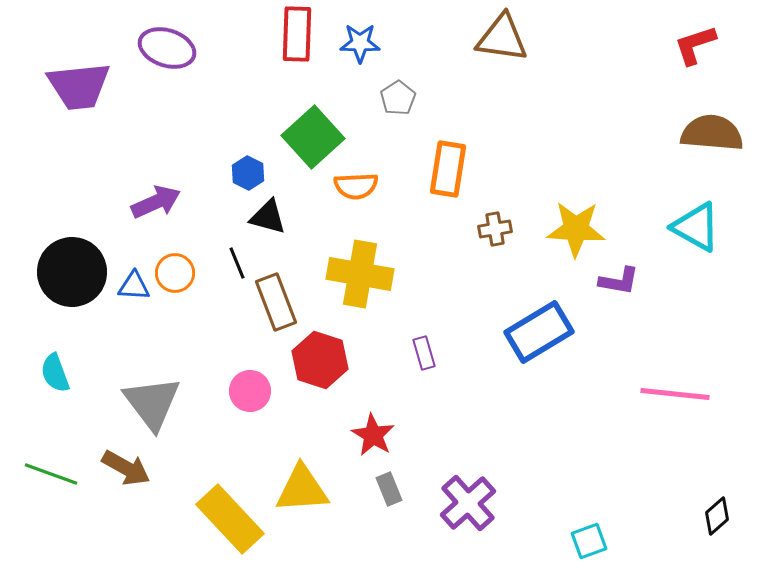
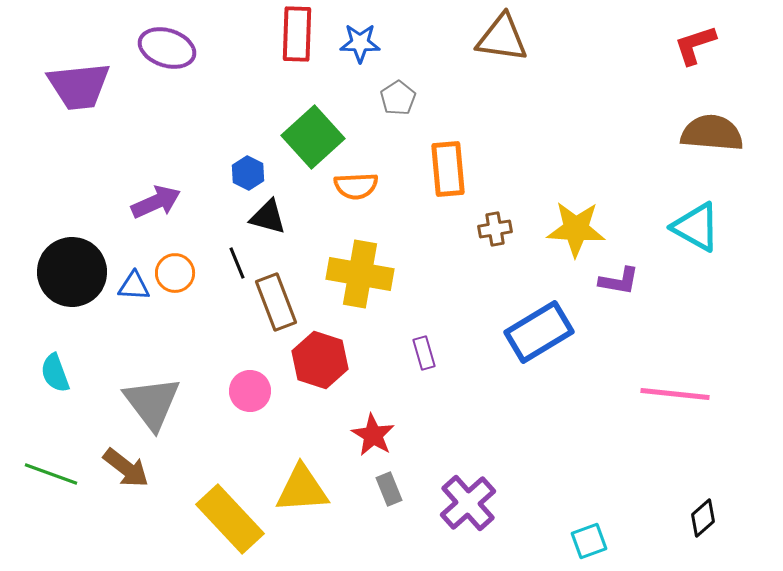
orange rectangle: rotated 14 degrees counterclockwise
brown arrow: rotated 9 degrees clockwise
black diamond: moved 14 px left, 2 px down
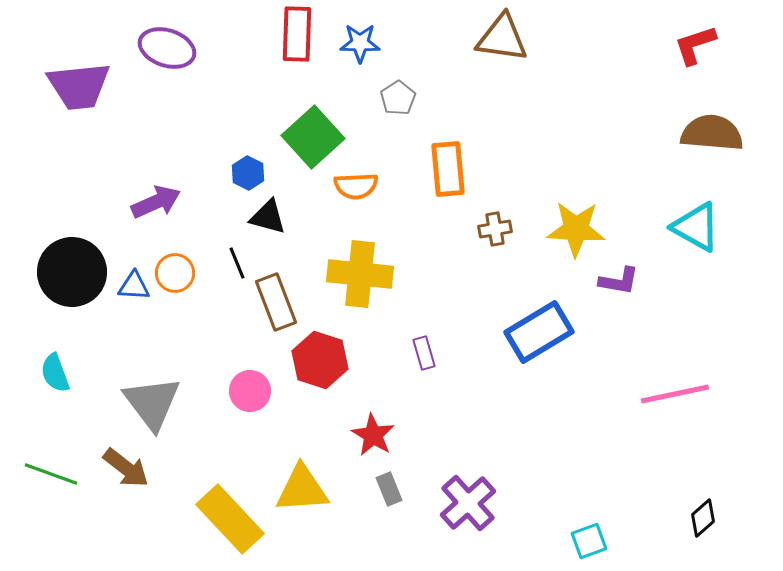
yellow cross: rotated 4 degrees counterclockwise
pink line: rotated 18 degrees counterclockwise
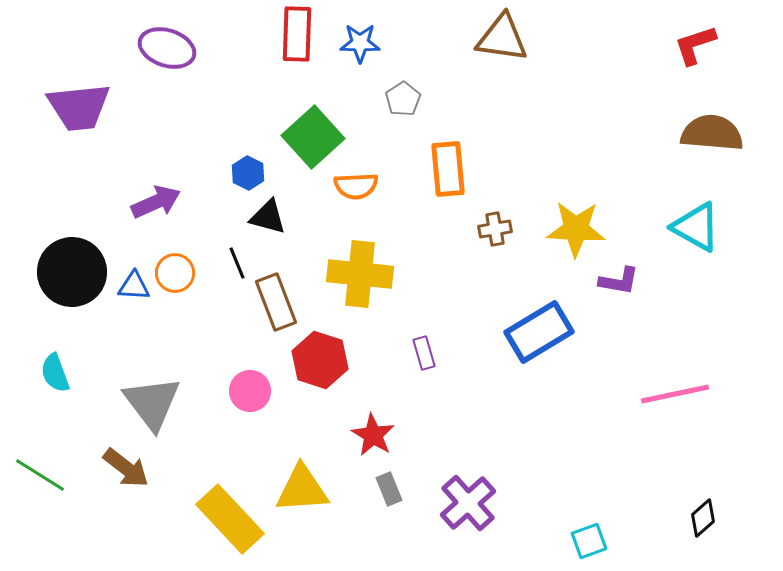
purple trapezoid: moved 21 px down
gray pentagon: moved 5 px right, 1 px down
green line: moved 11 px left, 1 px down; rotated 12 degrees clockwise
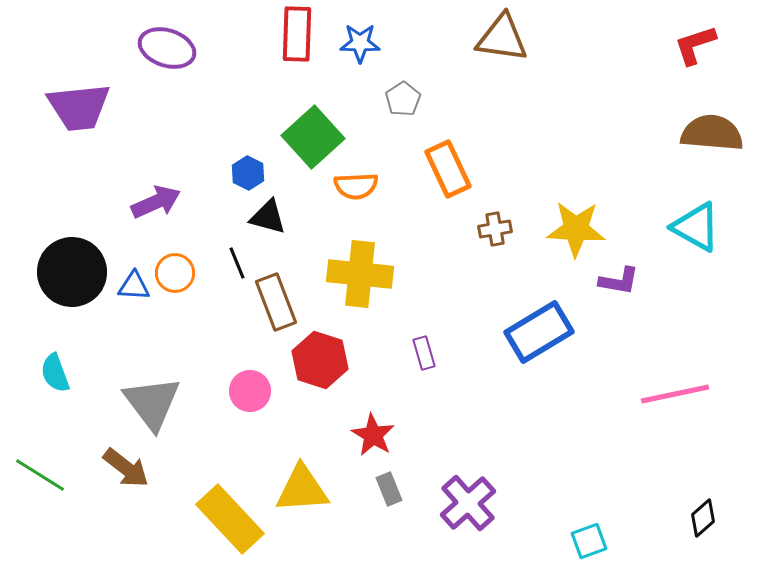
orange rectangle: rotated 20 degrees counterclockwise
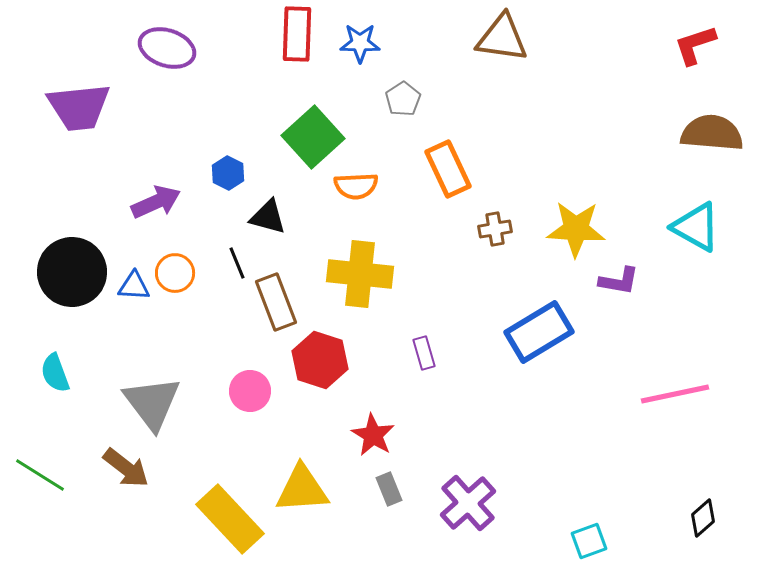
blue hexagon: moved 20 px left
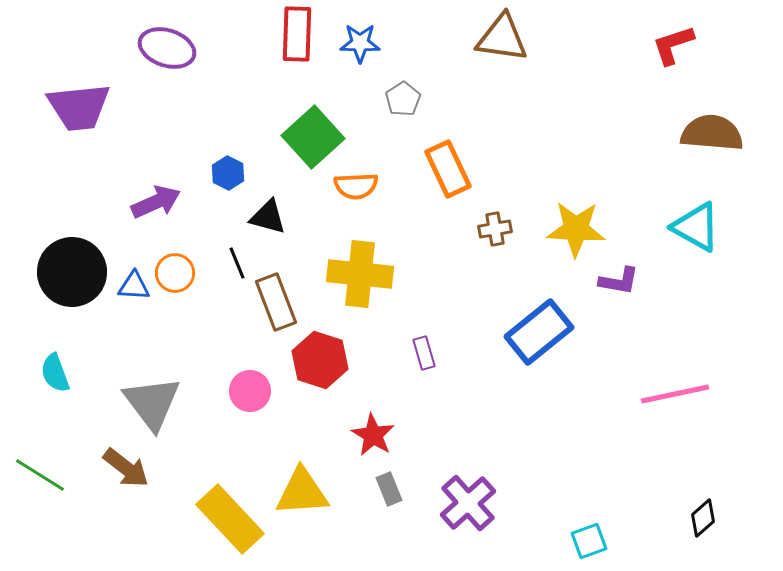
red L-shape: moved 22 px left
blue rectangle: rotated 8 degrees counterclockwise
yellow triangle: moved 3 px down
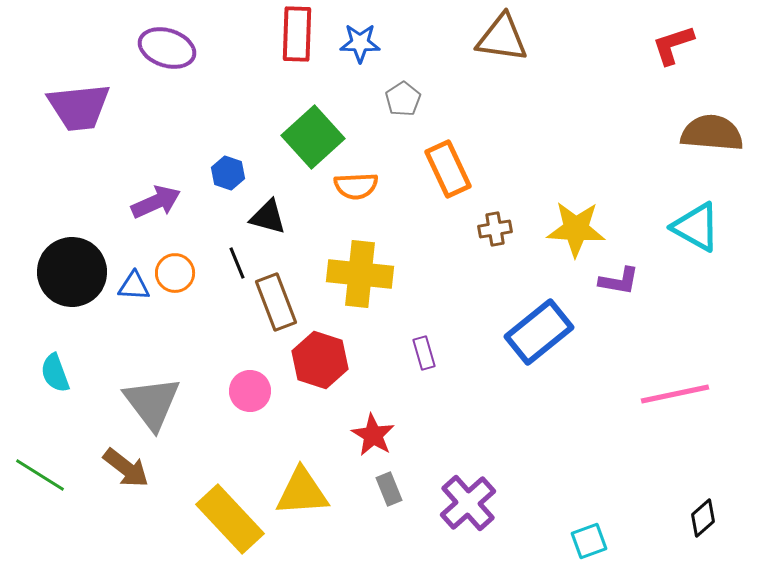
blue hexagon: rotated 8 degrees counterclockwise
